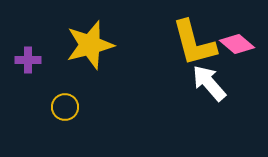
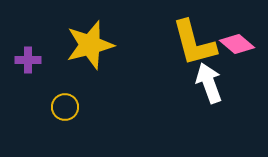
white arrow: rotated 21 degrees clockwise
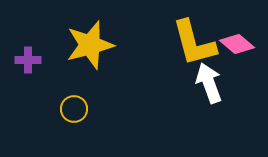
yellow circle: moved 9 px right, 2 px down
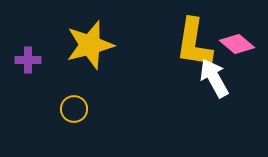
yellow L-shape: rotated 24 degrees clockwise
white arrow: moved 5 px right, 5 px up; rotated 9 degrees counterclockwise
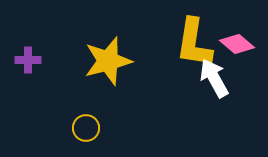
yellow star: moved 18 px right, 16 px down
yellow circle: moved 12 px right, 19 px down
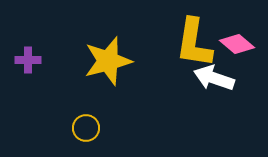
white arrow: rotated 42 degrees counterclockwise
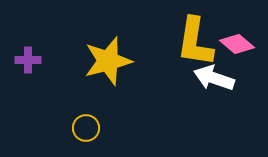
yellow L-shape: moved 1 px right, 1 px up
